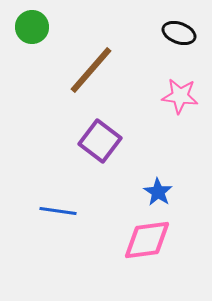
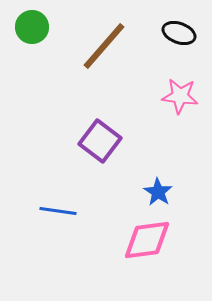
brown line: moved 13 px right, 24 px up
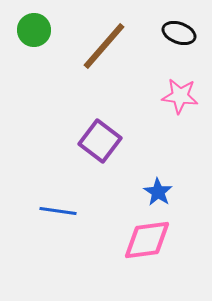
green circle: moved 2 px right, 3 px down
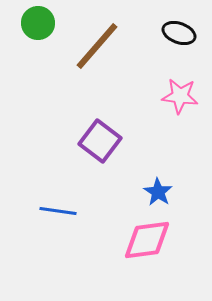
green circle: moved 4 px right, 7 px up
brown line: moved 7 px left
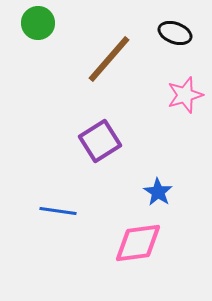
black ellipse: moved 4 px left
brown line: moved 12 px right, 13 px down
pink star: moved 5 px right, 1 px up; rotated 24 degrees counterclockwise
purple square: rotated 21 degrees clockwise
pink diamond: moved 9 px left, 3 px down
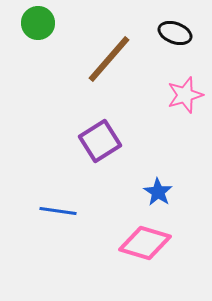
pink diamond: moved 7 px right; rotated 24 degrees clockwise
